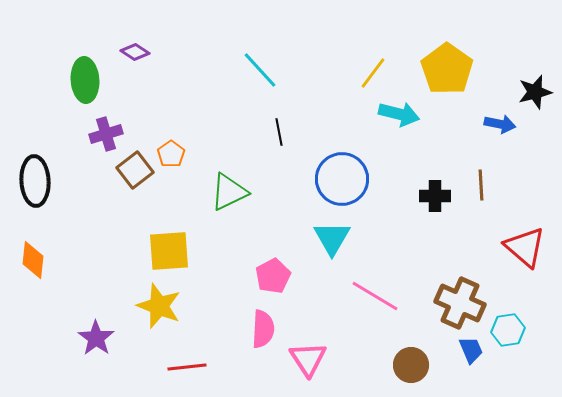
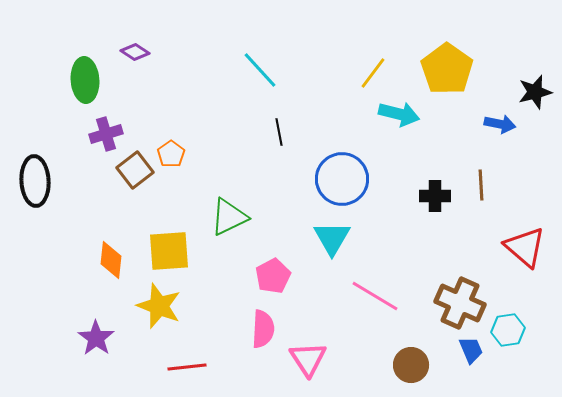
green triangle: moved 25 px down
orange diamond: moved 78 px right
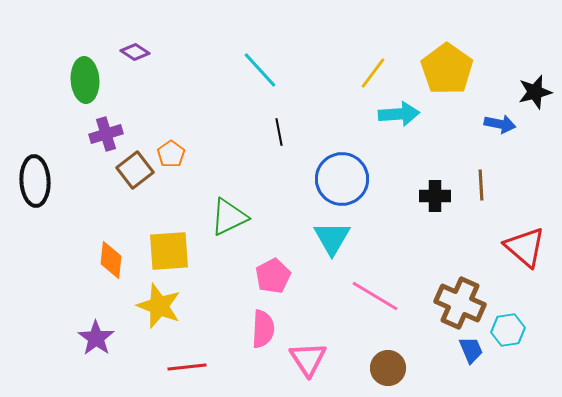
cyan arrow: rotated 18 degrees counterclockwise
brown circle: moved 23 px left, 3 px down
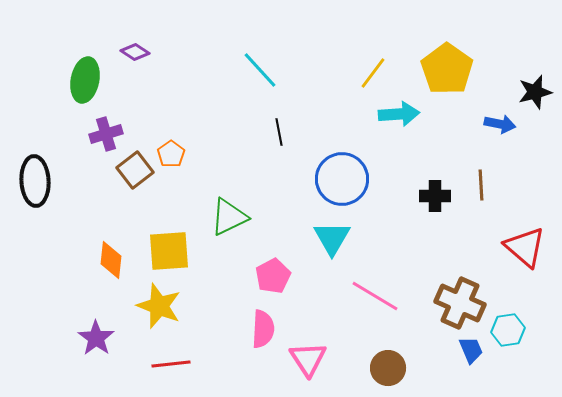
green ellipse: rotated 15 degrees clockwise
red line: moved 16 px left, 3 px up
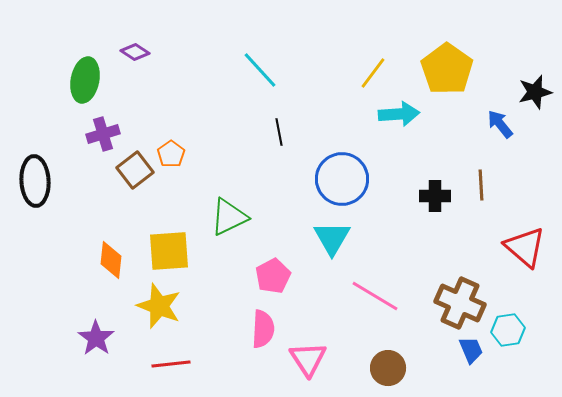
blue arrow: rotated 140 degrees counterclockwise
purple cross: moved 3 px left
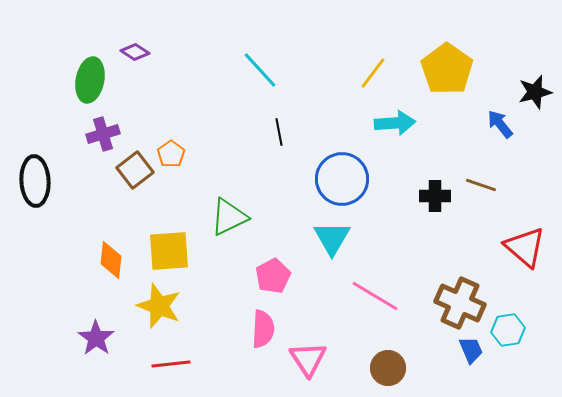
green ellipse: moved 5 px right
cyan arrow: moved 4 px left, 9 px down
brown line: rotated 68 degrees counterclockwise
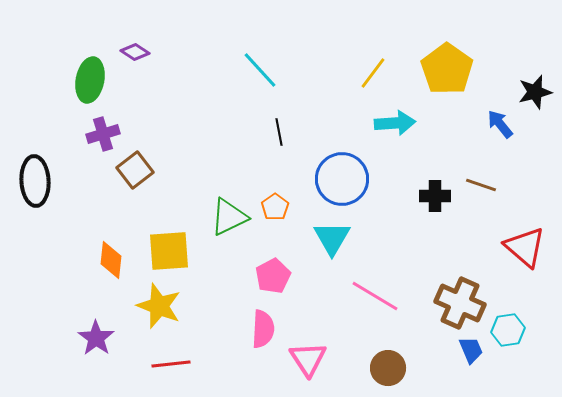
orange pentagon: moved 104 px right, 53 px down
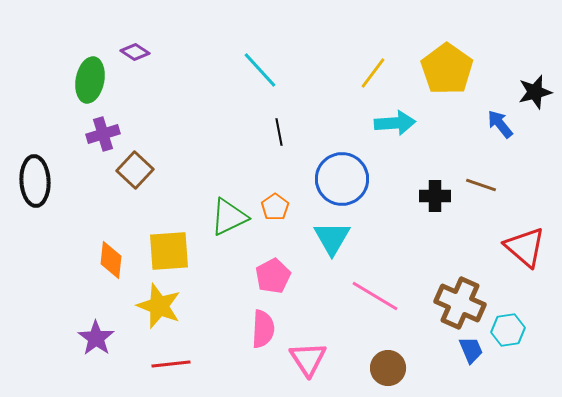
brown square: rotated 9 degrees counterclockwise
